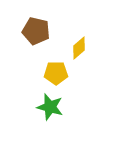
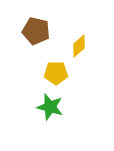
yellow diamond: moved 2 px up
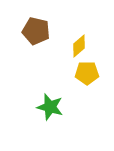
yellow pentagon: moved 31 px right
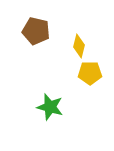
yellow diamond: rotated 35 degrees counterclockwise
yellow pentagon: moved 3 px right
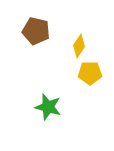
yellow diamond: rotated 20 degrees clockwise
green star: moved 2 px left
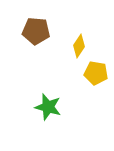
brown pentagon: rotated 8 degrees counterclockwise
yellow pentagon: moved 6 px right; rotated 10 degrees clockwise
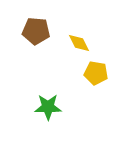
yellow diamond: moved 3 px up; rotated 60 degrees counterclockwise
green star: rotated 16 degrees counterclockwise
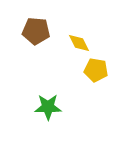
yellow pentagon: moved 3 px up
